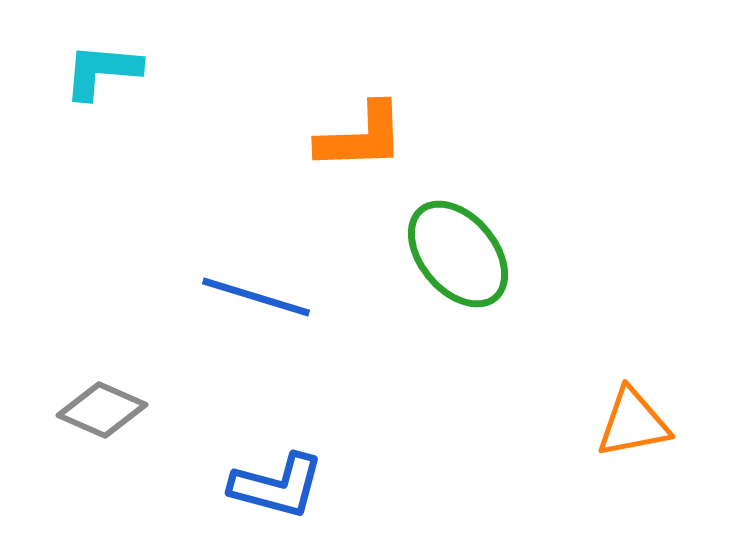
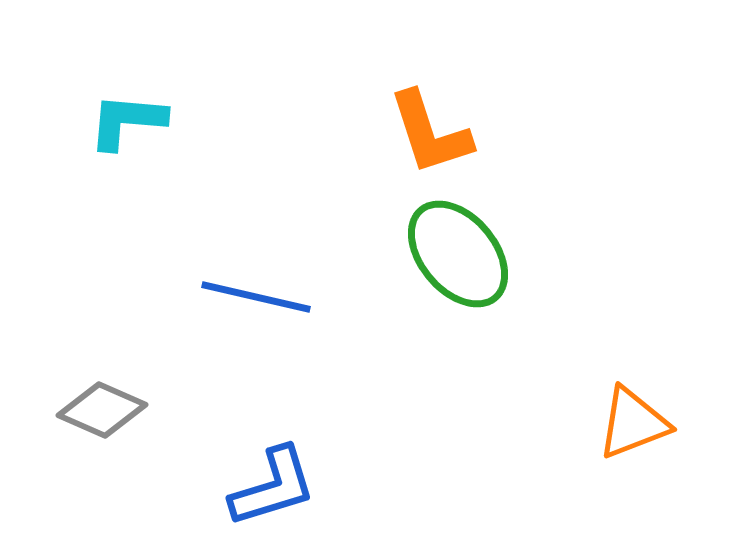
cyan L-shape: moved 25 px right, 50 px down
orange L-shape: moved 69 px right, 4 px up; rotated 74 degrees clockwise
blue line: rotated 4 degrees counterclockwise
orange triangle: rotated 10 degrees counterclockwise
blue L-shape: moved 4 px left, 1 px down; rotated 32 degrees counterclockwise
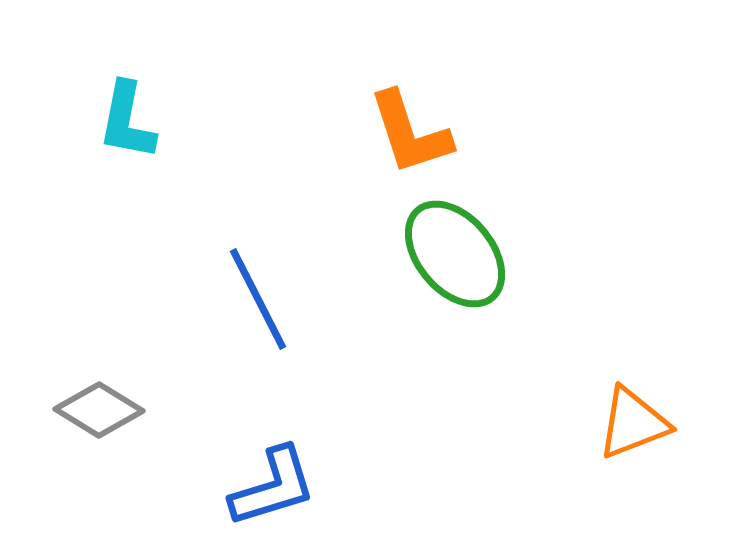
cyan L-shape: rotated 84 degrees counterclockwise
orange L-shape: moved 20 px left
green ellipse: moved 3 px left
blue line: moved 2 px right, 2 px down; rotated 50 degrees clockwise
gray diamond: moved 3 px left; rotated 8 degrees clockwise
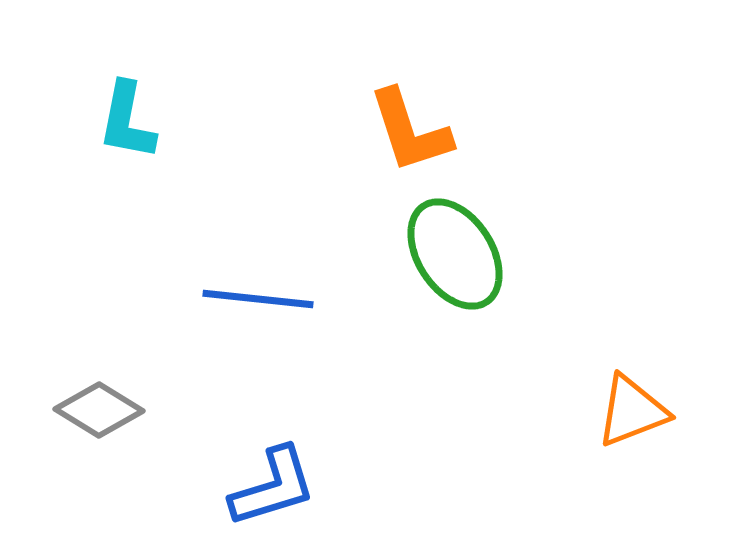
orange L-shape: moved 2 px up
green ellipse: rotated 7 degrees clockwise
blue line: rotated 57 degrees counterclockwise
orange triangle: moved 1 px left, 12 px up
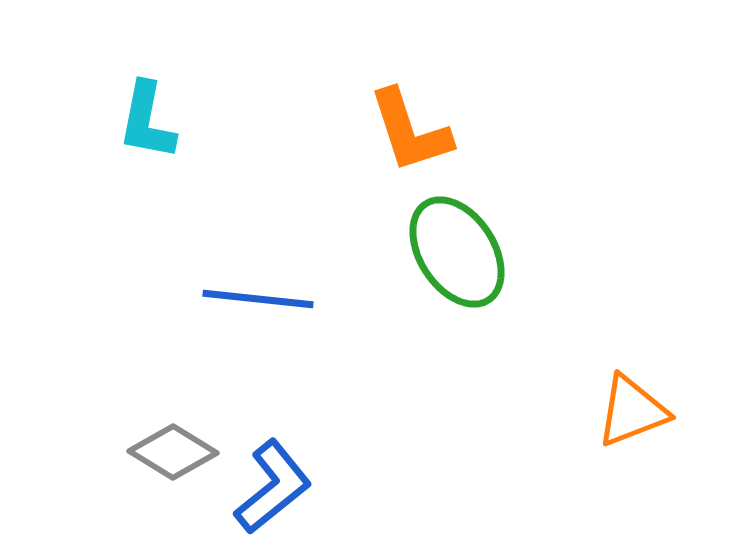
cyan L-shape: moved 20 px right
green ellipse: moved 2 px right, 2 px up
gray diamond: moved 74 px right, 42 px down
blue L-shape: rotated 22 degrees counterclockwise
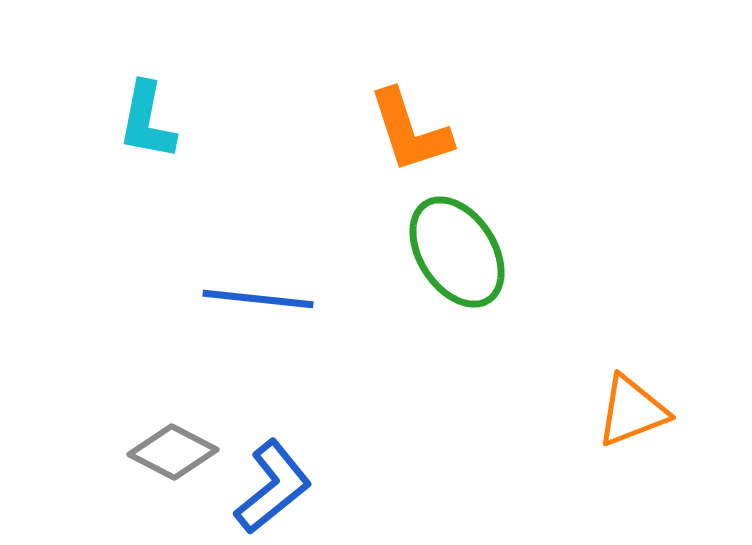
gray diamond: rotated 4 degrees counterclockwise
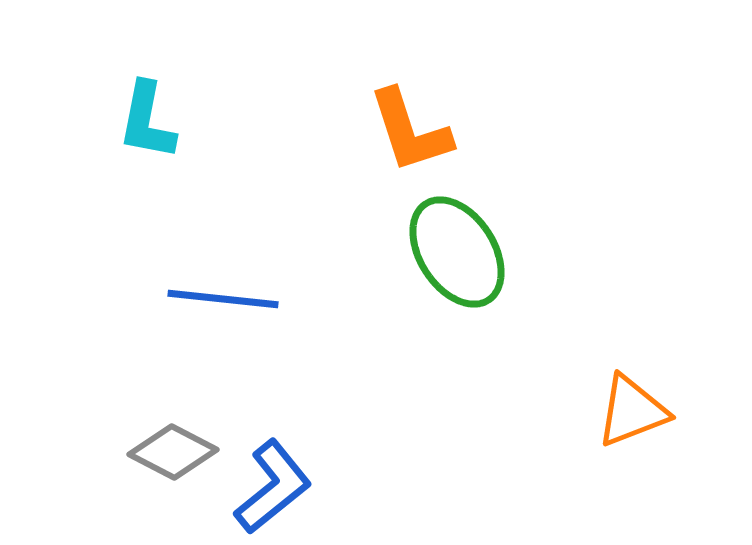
blue line: moved 35 px left
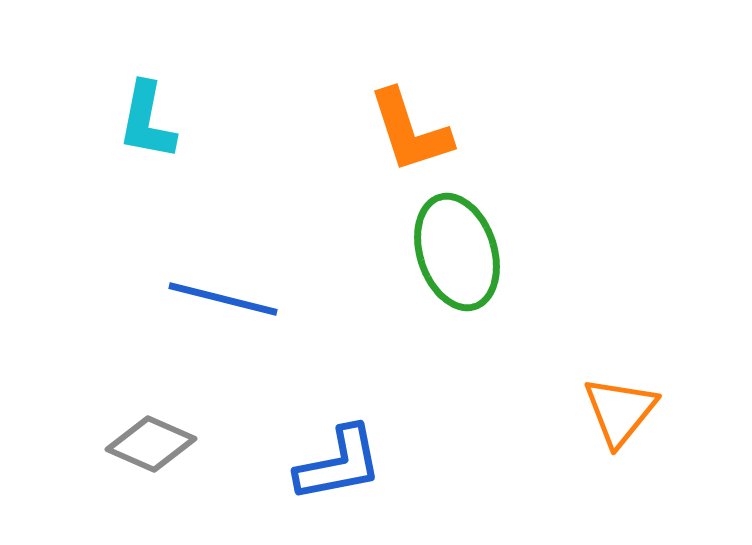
green ellipse: rotated 15 degrees clockwise
blue line: rotated 8 degrees clockwise
orange triangle: moved 12 px left; rotated 30 degrees counterclockwise
gray diamond: moved 22 px left, 8 px up; rotated 4 degrees counterclockwise
blue L-shape: moved 66 px right, 23 px up; rotated 28 degrees clockwise
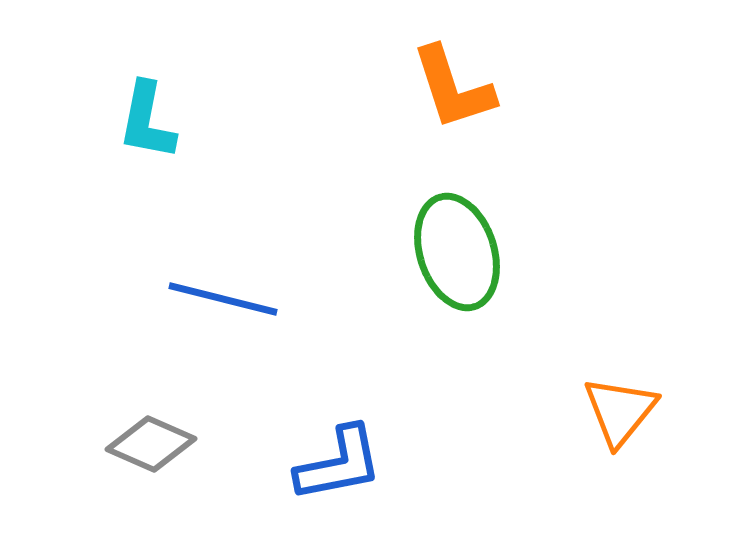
orange L-shape: moved 43 px right, 43 px up
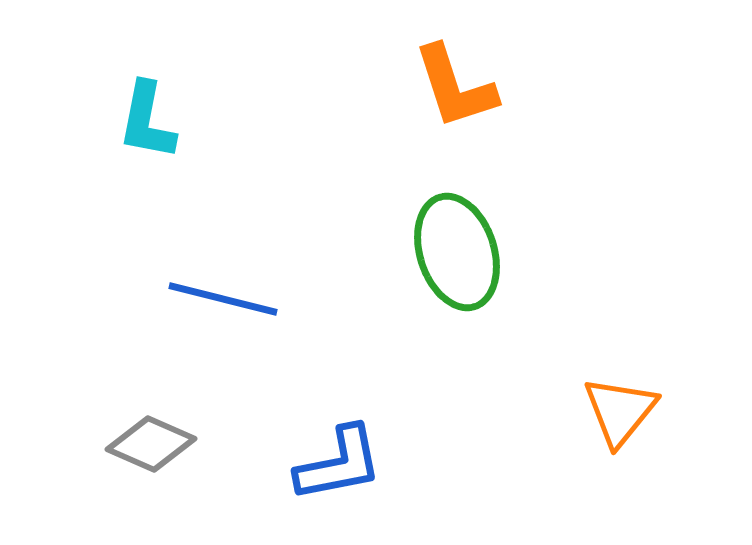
orange L-shape: moved 2 px right, 1 px up
